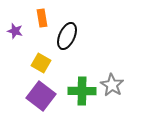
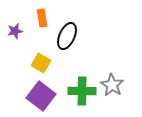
purple star: rotated 28 degrees counterclockwise
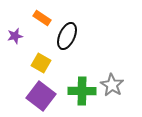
orange rectangle: rotated 48 degrees counterclockwise
purple star: moved 5 px down
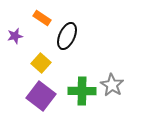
yellow square: rotated 12 degrees clockwise
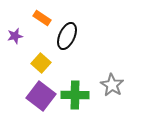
green cross: moved 7 px left, 4 px down
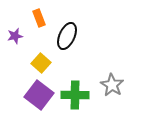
orange rectangle: moved 3 px left; rotated 36 degrees clockwise
purple square: moved 2 px left, 1 px up
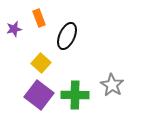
purple star: moved 1 px left, 7 px up
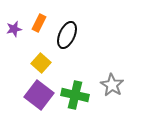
orange rectangle: moved 5 px down; rotated 48 degrees clockwise
black ellipse: moved 1 px up
green cross: rotated 12 degrees clockwise
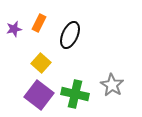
black ellipse: moved 3 px right
green cross: moved 1 px up
